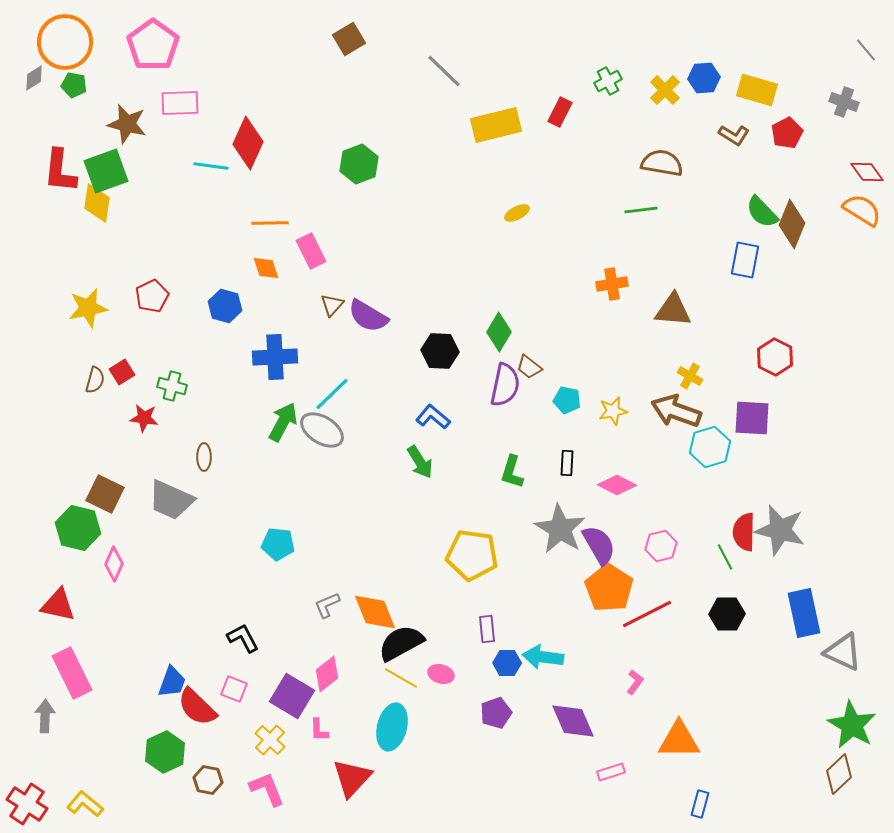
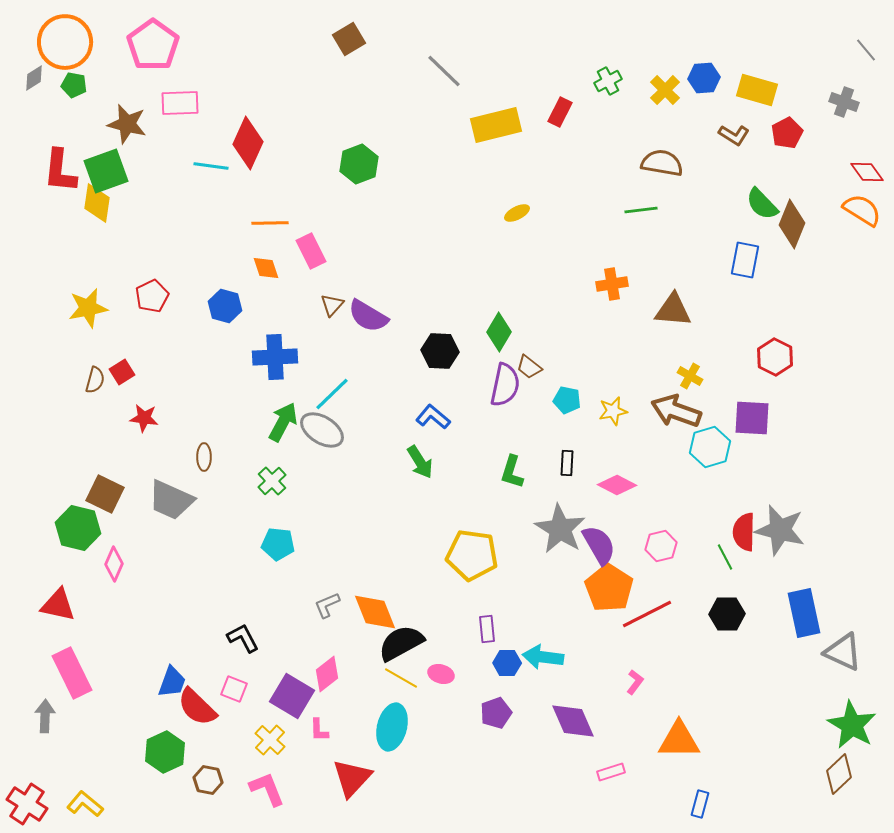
green semicircle at (762, 212): moved 8 px up
green cross at (172, 386): moved 100 px right, 95 px down; rotated 32 degrees clockwise
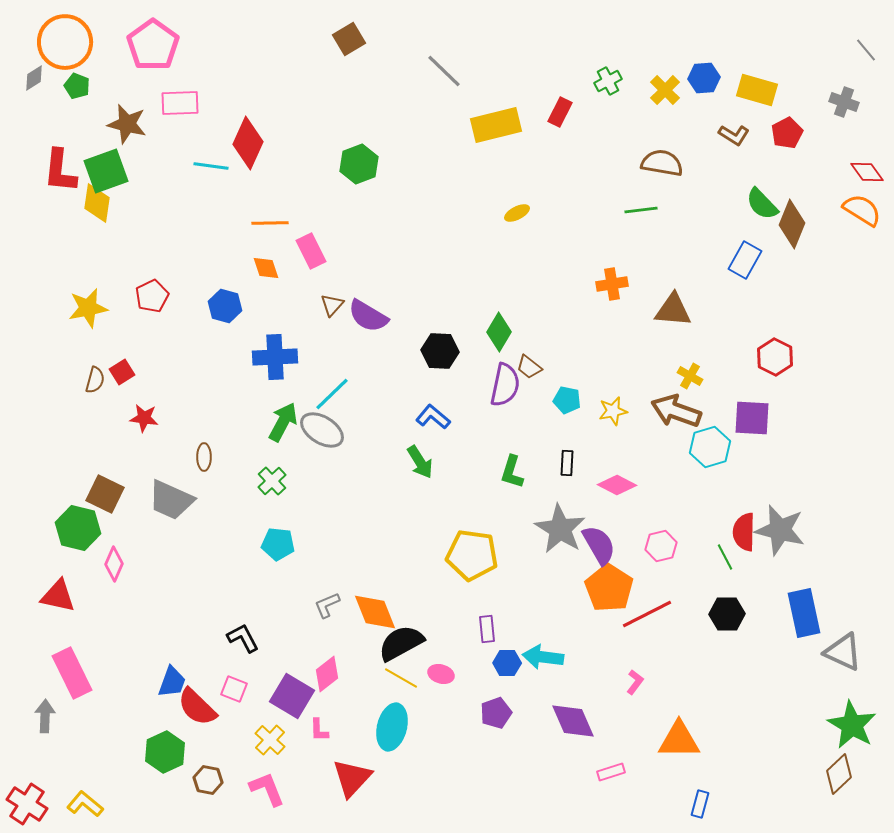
green pentagon at (74, 85): moved 3 px right, 1 px down; rotated 10 degrees clockwise
blue rectangle at (745, 260): rotated 18 degrees clockwise
red triangle at (58, 605): moved 9 px up
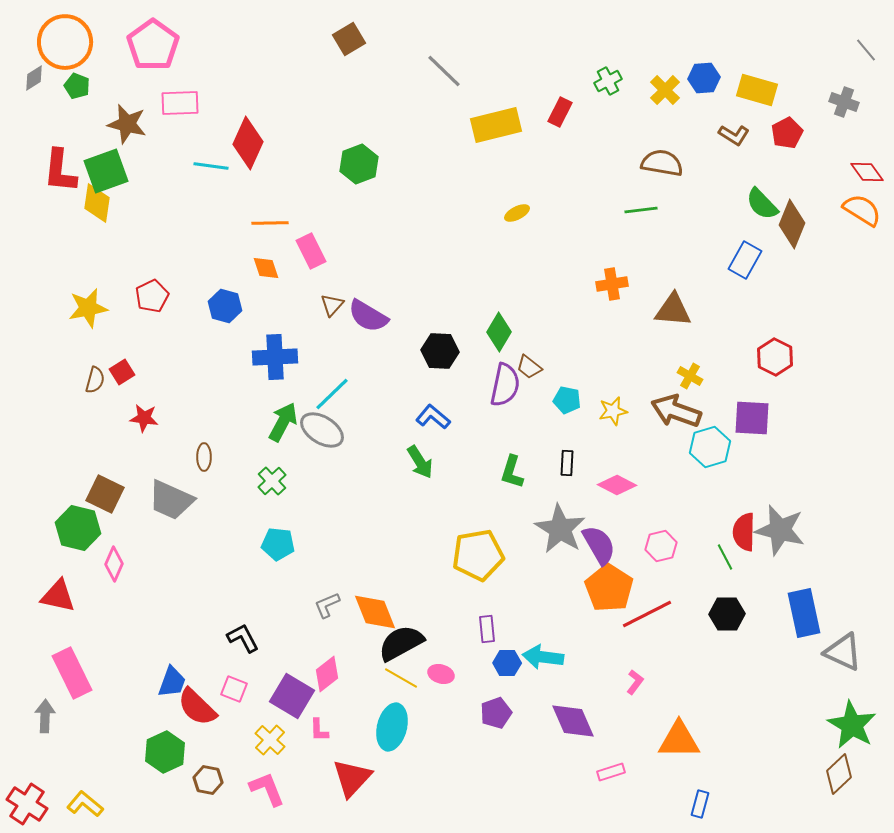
yellow pentagon at (472, 555): moved 6 px right; rotated 18 degrees counterclockwise
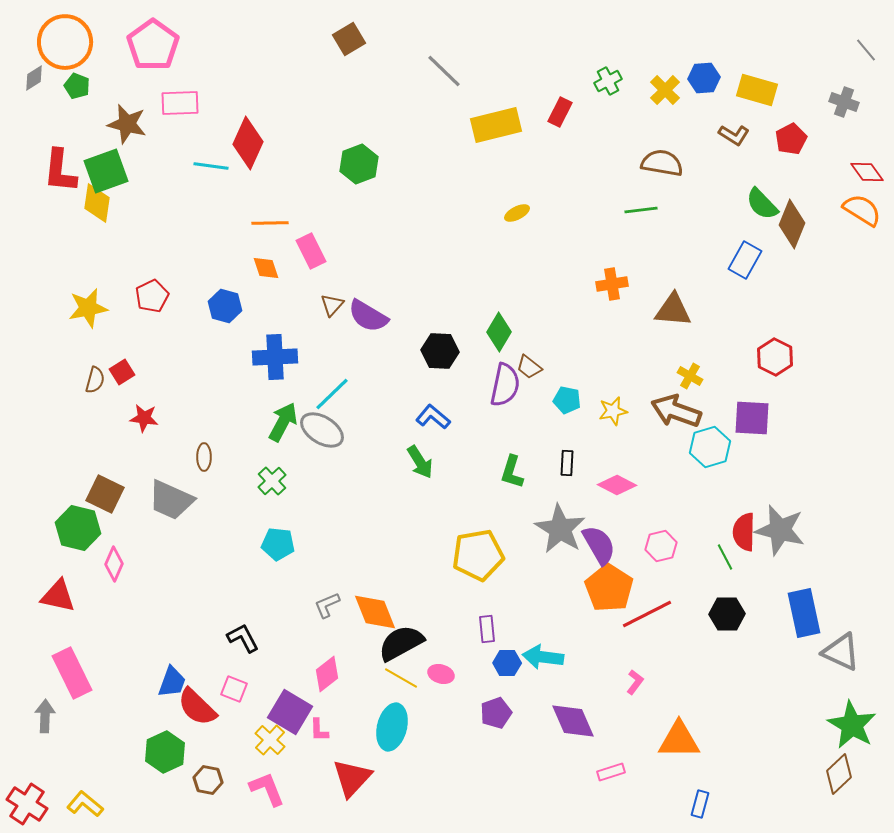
red pentagon at (787, 133): moved 4 px right, 6 px down
gray triangle at (843, 652): moved 2 px left
purple square at (292, 696): moved 2 px left, 16 px down
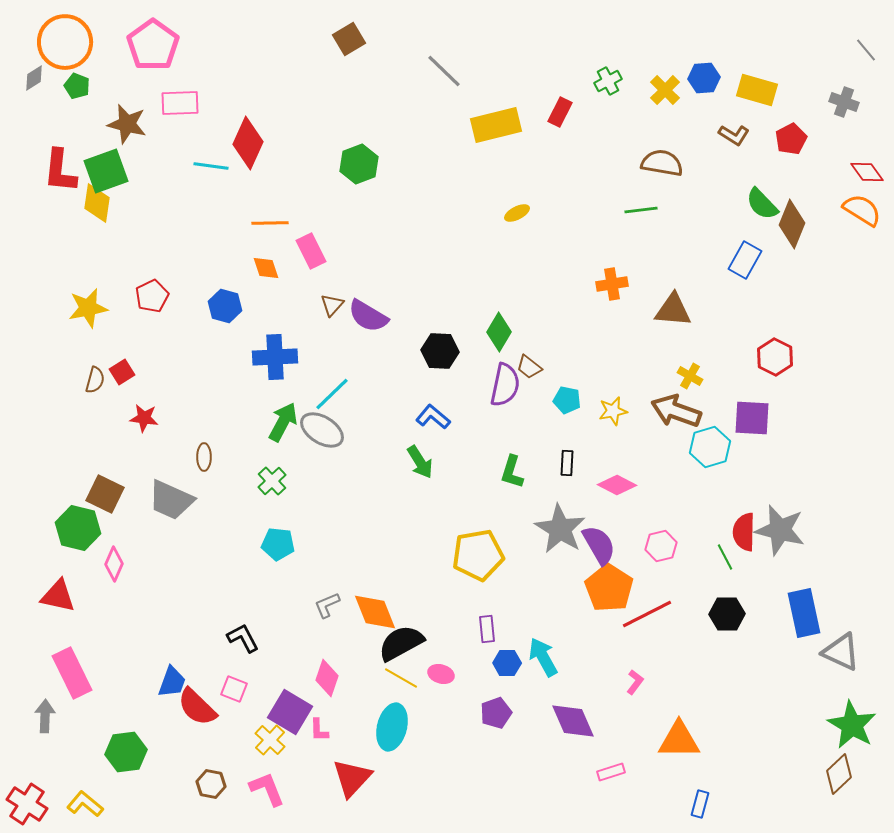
cyan arrow at (543, 657): rotated 54 degrees clockwise
pink diamond at (327, 674): moved 4 px down; rotated 33 degrees counterclockwise
green hexagon at (165, 752): moved 39 px left; rotated 18 degrees clockwise
brown hexagon at (208, 780): moved 3 px right, 4 px down
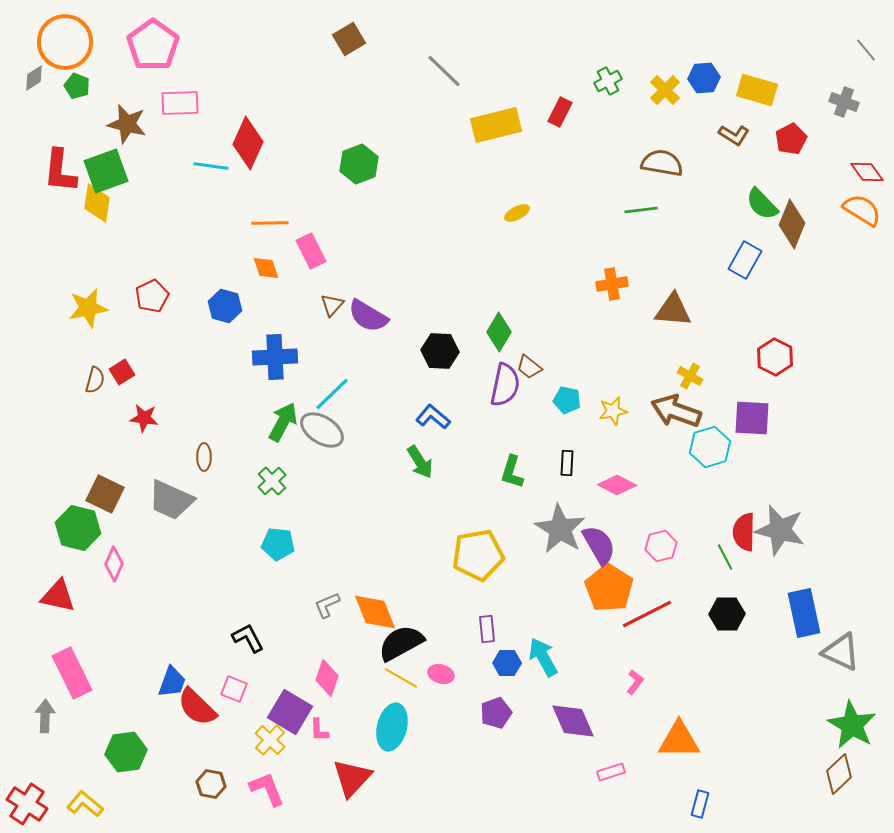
black L-shape at (243, 638): moved 5 px right
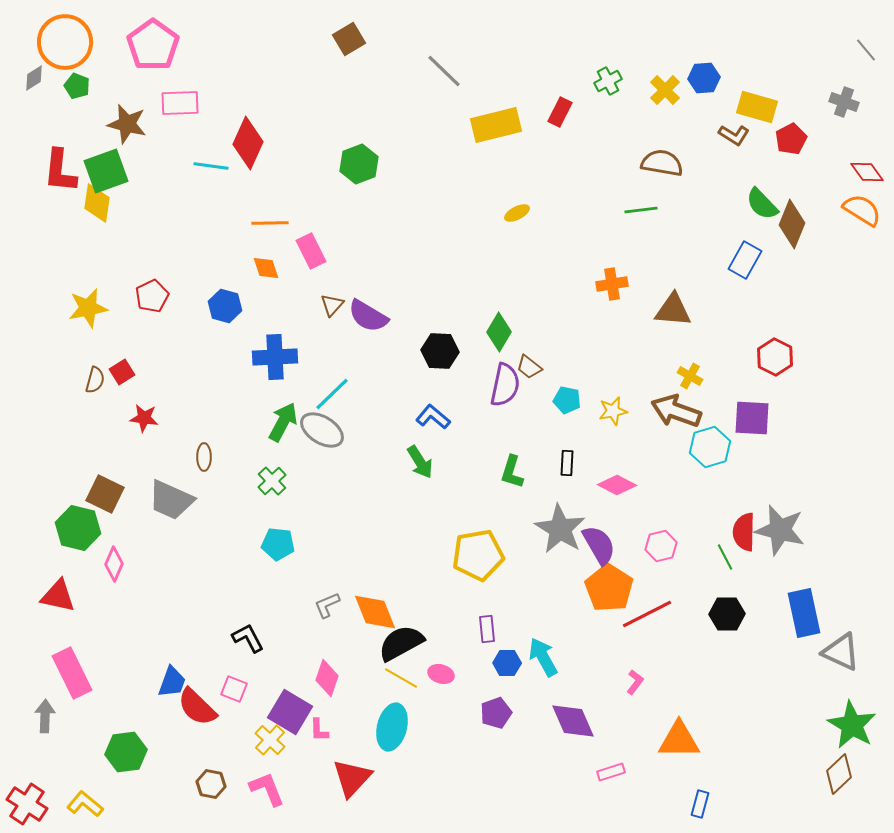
yellow rectangle at (757, 90): moved 17 px down
